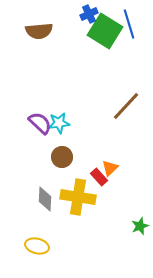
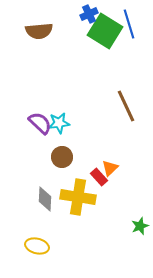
brown line: rotated 68 degrees counterclockwise
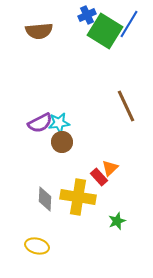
blue cross: moved 2 px left, 1 px down
blue line: rotated 48 degrees clockwise
purple semicircle: rotated 110 degrees clockwise
brown circle: moved 15 px up
green star: moved 23 px left, 5 px up
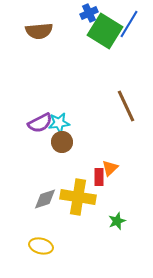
blue cross: moved 2 px right, 2 px up
red rectangle: rotated 42 degrees clockwise
gray diamond: rotated 70 degrees clockwise
yellow ellipse: moved 4 px right
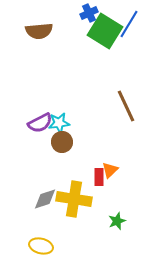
orange triangle: moved 2 px down
yellow cross: moved 4 px left, 2 px down
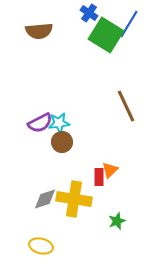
blue cross: rotated 30 degrees counterclockwise
green square: moved 1 px right, 4 px down
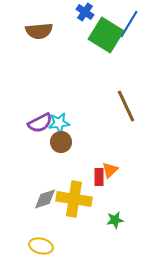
blue cross: moved 4 px left, 1 px up
brown circle: moved 1 px left
green star: moved 2 px left, 1 px up; rotated 12 degrees clockwise
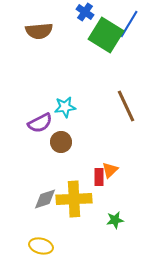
cyan star: moved 6 px right, 16 px up
yellow cross: rotated 12 degrees counterclockwise
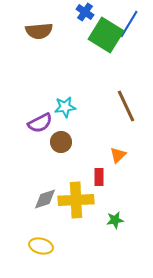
orange triangle: moved 8 px right, 15 px up
yellow cross: moved 2 px right, 1 px down
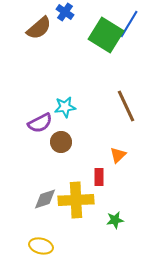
blue cross: moved 20 px left
brown semicircle: moved 3 px up; rotated 36 degrees counterclockwise
